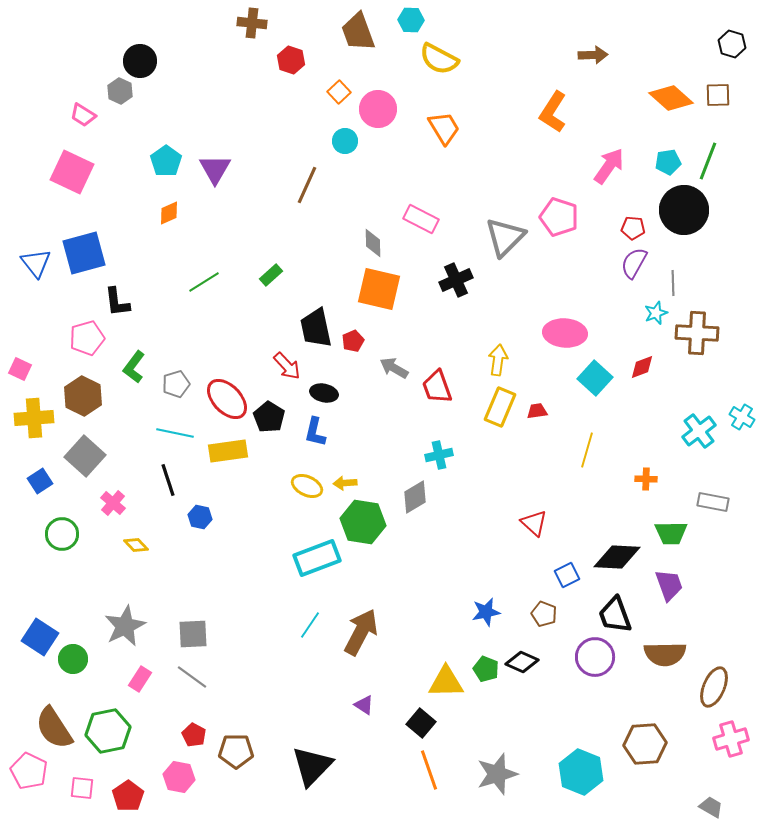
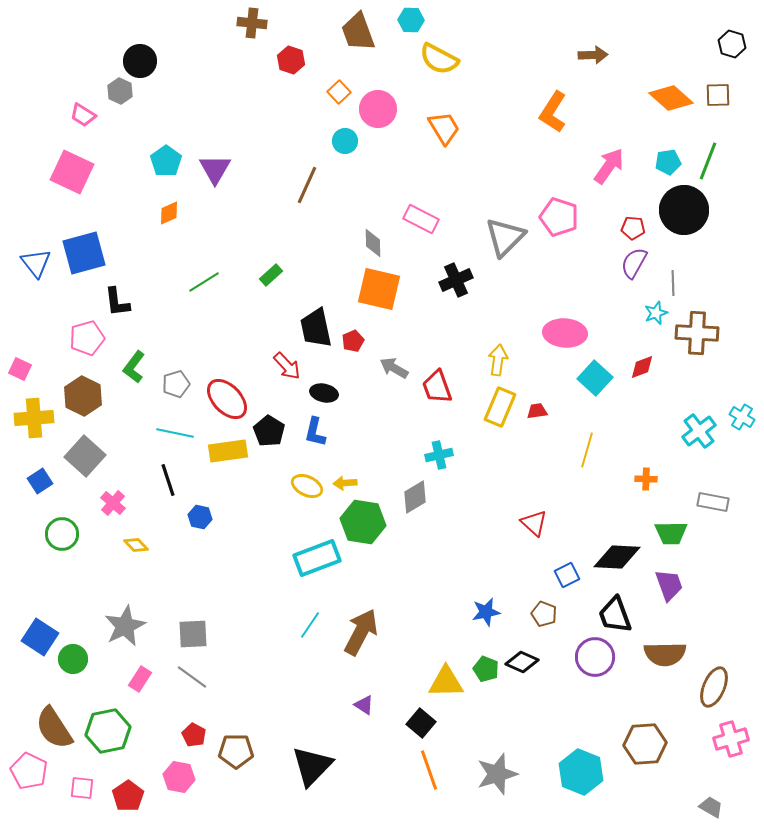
black pentagon at (269, 417): moved 14 px down
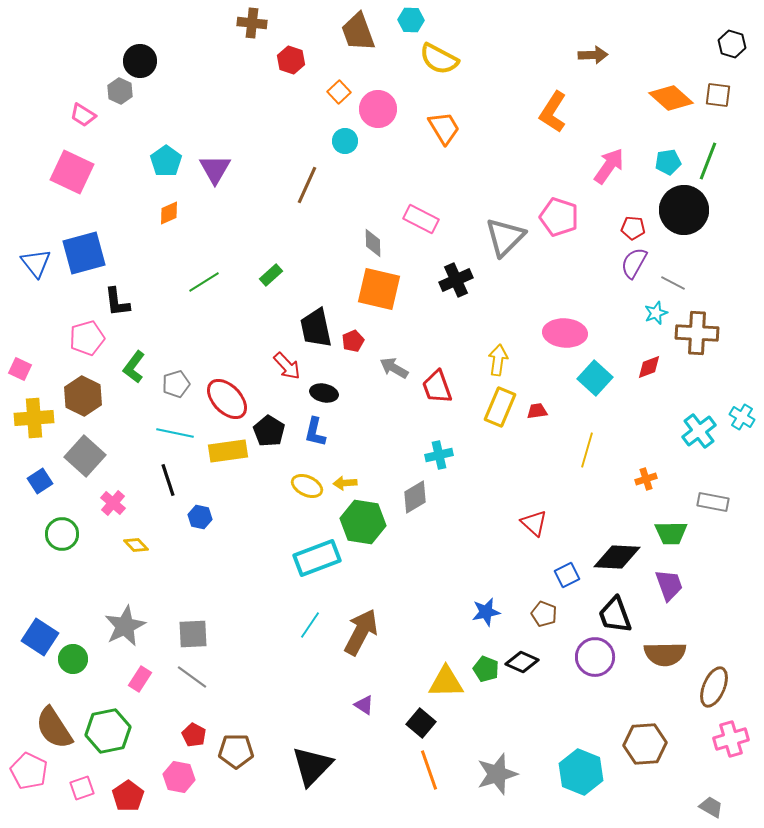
brown square at (718, 95): rotated 8 degrees clockwise
gray line at (673, 283): rotated 60 degrees counterclockwise
red diamond at (642, 367): moved 7 px right
orange cross at (646, 479): rotated 20 degrees counterclockwise
pink square at (82, 788): rotated 25 degrees counterclockwise
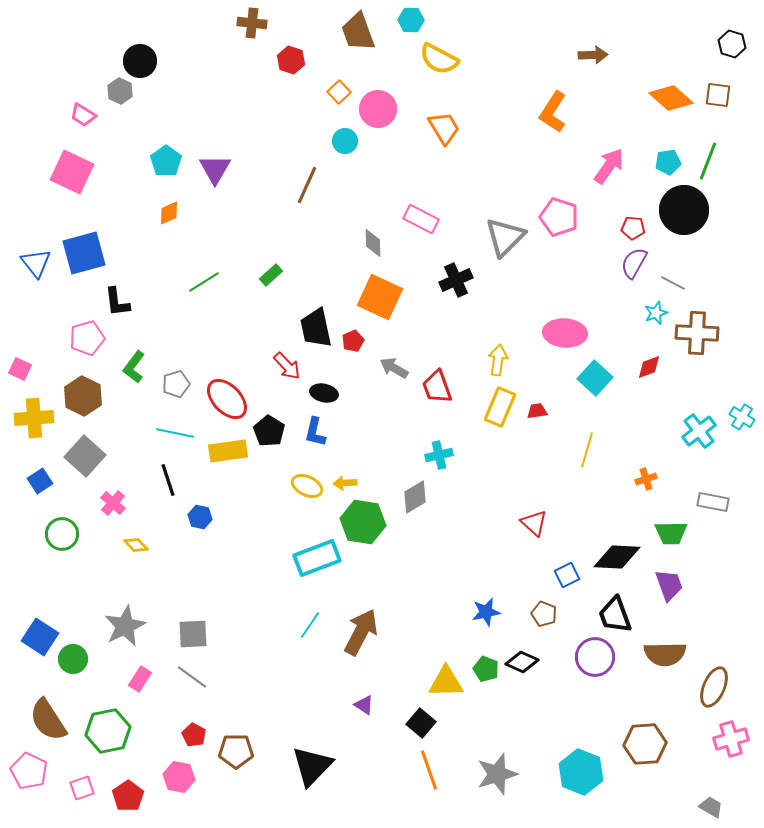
orange square at (379, 289): moved 1 px right, 8 px down; rotated 12 degrees clockwise
brown semicircle at (54, 728): moved 6 px left, 8 px up
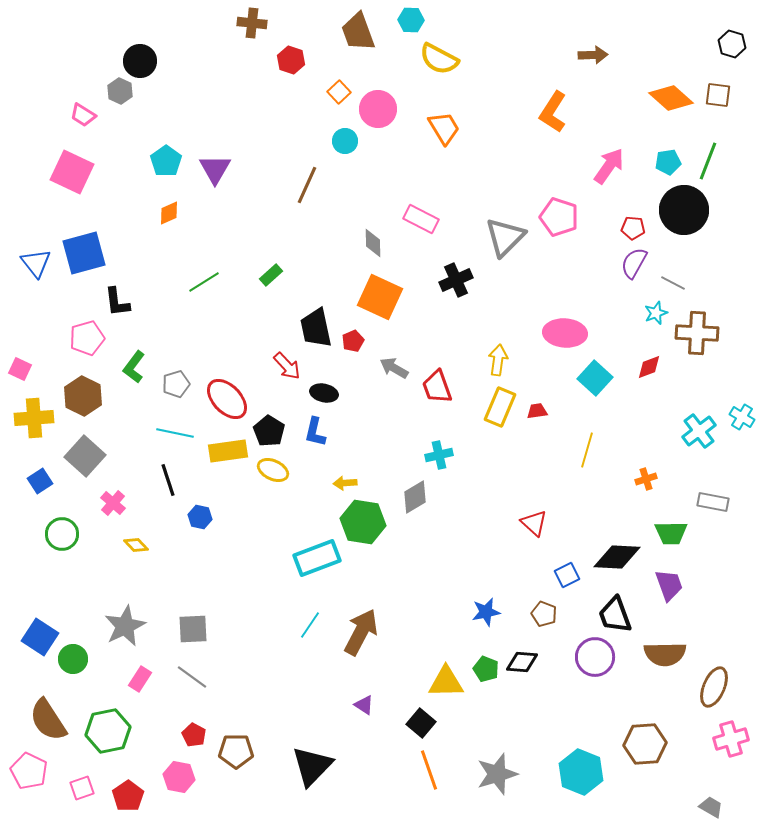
yellow ellipse at (307, 486): moved 34 px left, 16 px up
gray square at (193, 634): moved 5 px up
black diamond at (522, 662): rotated 20 degrees counterclockwise
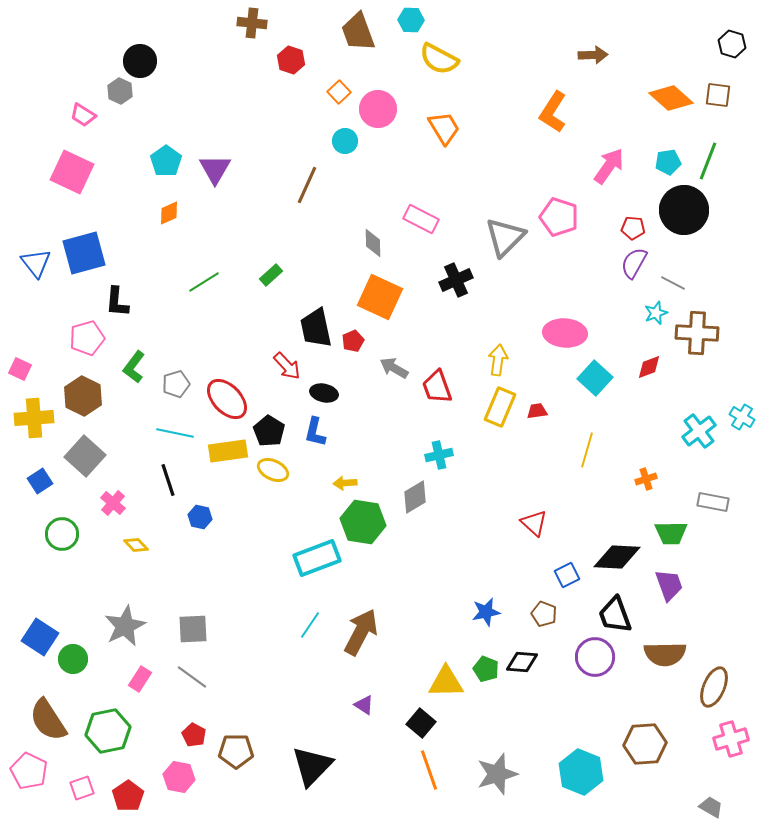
black L-shape at (117, 302): rotated 12 degrees clockwise
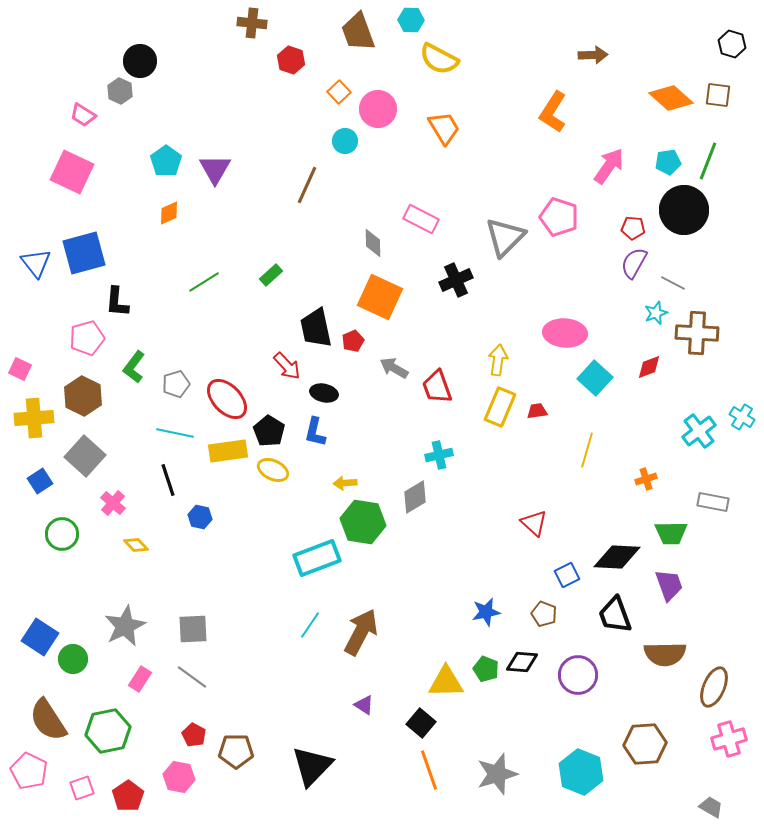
purple circle at (595, 657): moved 17 px left, 18 px down
pink cross at (731, 739): moved 2 px left
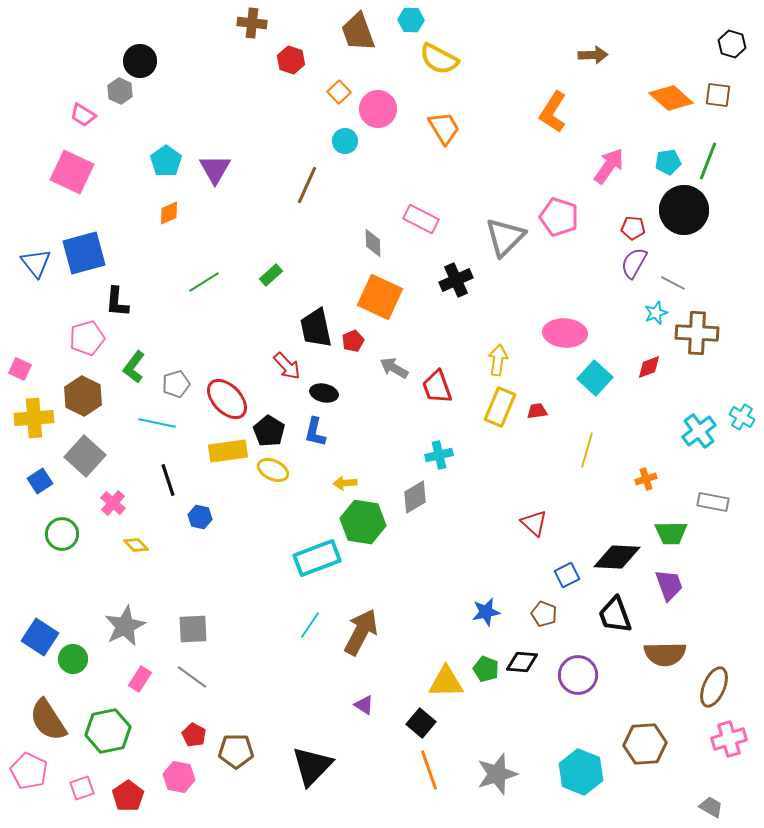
cyan line at (175, 433): moved 18 px left, 10 px up
